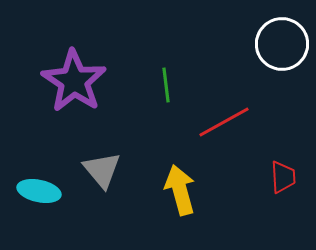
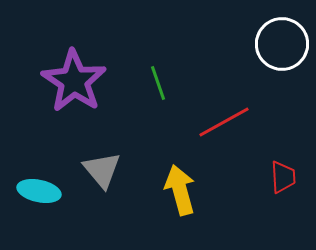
green line: moved 8 px left, 2 px up; rotated 12 degrees counterclockwise
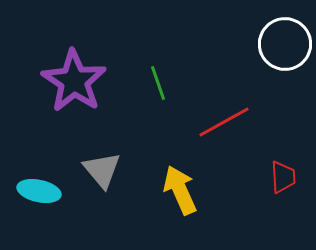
white circle: moved 3 px right
yellow arrow: rotated 9 degrees counterclockwise
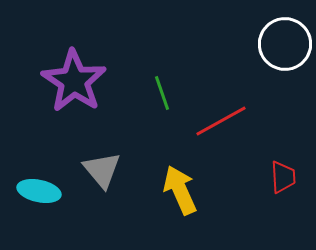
green line: moved 4 px right, 10 px down
red line: moved 3 px left, 1 px up
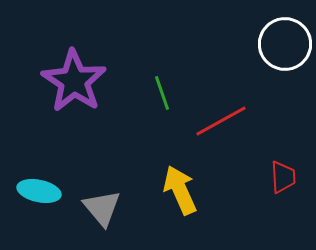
gray triangle: moved 38 px down
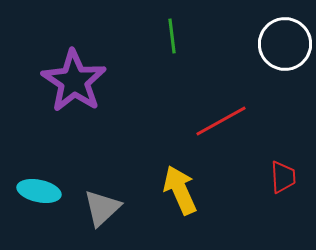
green line: moved 10 px right, 57 px up; rotated 12 degrees clockwise
gray triangle: rotated 27 degrees clockwise
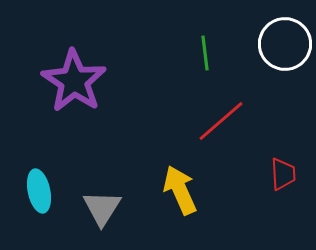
green line: moved 33 px right, 17 px down
red line: rotated 12 degrees counterclockwise
red trapezoid: moved 3 px up
cyan ellipse: rotated 66 degrees clockwise
gray triangle: rotated 15 degrees counterclockwise
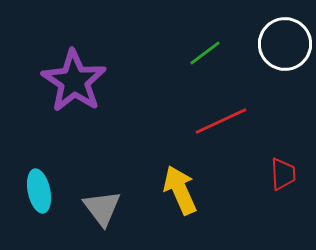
green line: rotated 60 degrees clockwise
red line: rotated 16 degrees clockwise
gray triangle: rotated 9 degrees counterclockwise
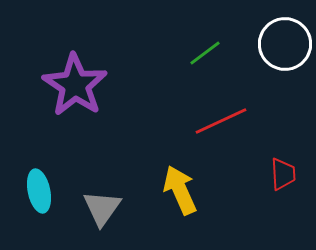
purple star: moved 1 px right, 4 px down
gray triangle: rotated 12 degrees clockwise
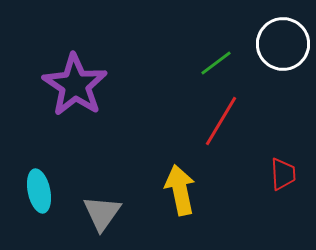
white circle: moved 2 px left
green line: moved 11 px right, 10 px down
red line: rotated 34 degrees counterclockwise
yellow arrow: rotated 12 degrees clockwise
gray triangle: moved 5 px down
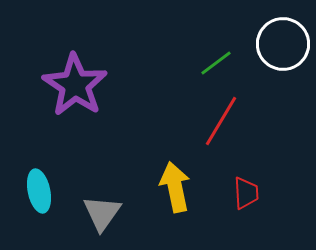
red trapezoid: moved 37 px left, 19 px down
yellow arrow: moved 5 px left, 3 px up
